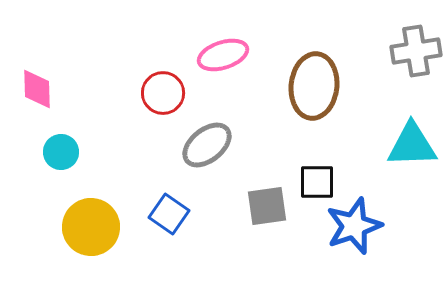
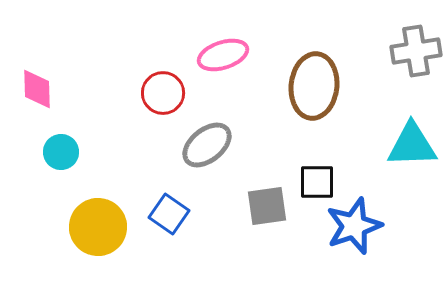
yellow circle: moved 7 px right
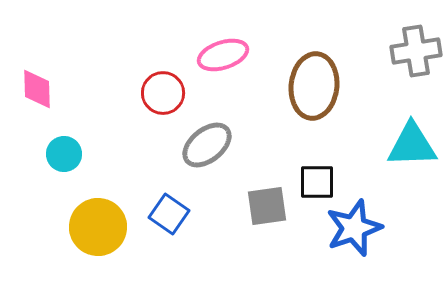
cyan circle: moved 3 px right, 2 px down
blue star: moved 2 px down
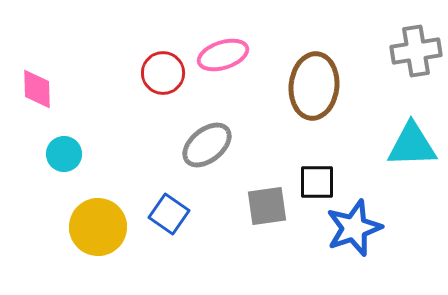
red circle: moved 20 px up
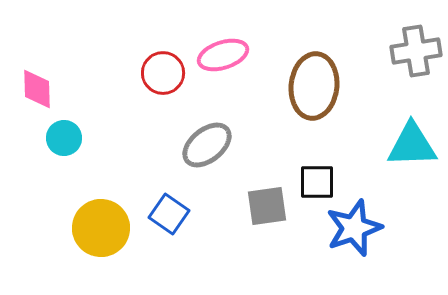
cyan circle: moved 16 px up
yellow circle: moved 3 px right, 1 px down
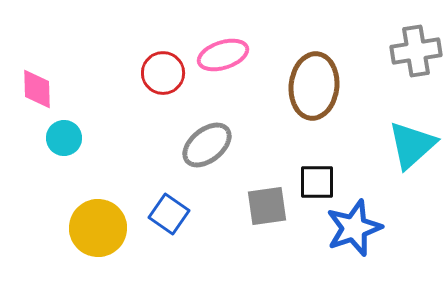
cyan triangle: rotated 40 degrees counterclockwise
yellow circle: moved 3 px left
